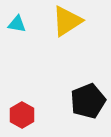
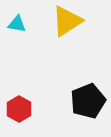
red hexagon: moved 3 px left, 6 px up
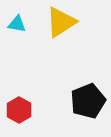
yellow triangle: moved 6 px left, 1 px down
red hexagon: moved 1 px down
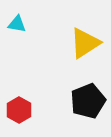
yellow triangle: moved 24 px right, 21 px down
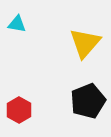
yellow triangle: rotated 16 degrees counterclockwise
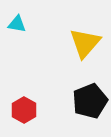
black pentagon: moved 2 px right
red hexagon: moved 5 px right
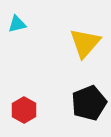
cyan triangle: rotated 24 degrees counterclockwise
black pentagon: moved 1 px left, 2 px down
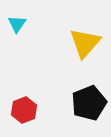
cyan triangle: rotated 42 degrees counterclockwise
red hexagon: rotated 10 degrees clockwise
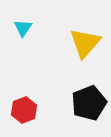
cyan triangle: moved 6 px right, 4 px down
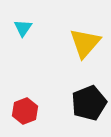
red hexagon: moved 1 px right, 1 px down
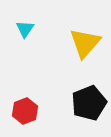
cyan triangle: moved 2 px right, 1 px down
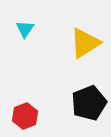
yellow triangle: rotated 16 degrees clockwise
red hexagon: moved 5 px down
